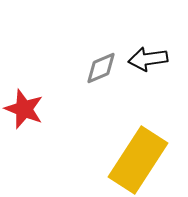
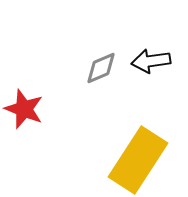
black arrow: moved 3 px right, 2 px down
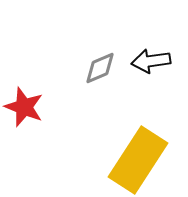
gray diamond: moved 1 px left
red star: moved 2 px up
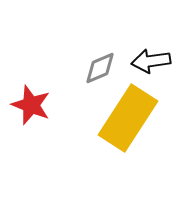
red star: moved 7 px right, 2 px up
yellow rectangle: moved 10 px left, 42 px up
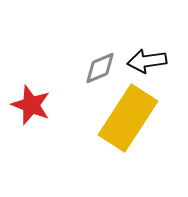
black arrow: moved 4 px left
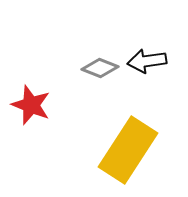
gray diamond: rotated 45 degrees clockwise
yellow rectangle: moved 32 px down
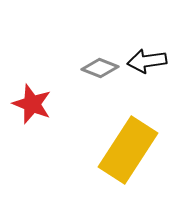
red star: moved 1 px right, 1 px up
